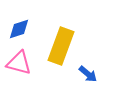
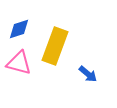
yellow rectangle: moved 6 px left
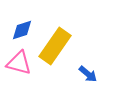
blue diamond: moved 3 px right, 1 px down
yellow rectangle: rotated 15 degrees clockwise
